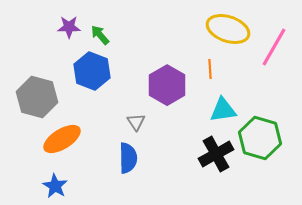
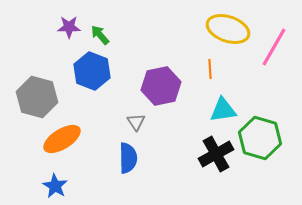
purple hexagon: moved 6 px left, 1 px down; rotated 18 degrees clockwise
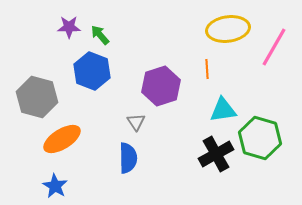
yellow ellipse: rotated 27 degrees counterclockwise
orange line: moved 3 px left
purple hexagon: rotated 6 degrees counterclockwise
